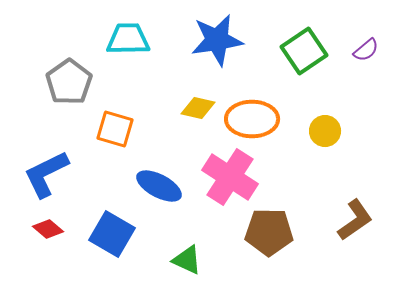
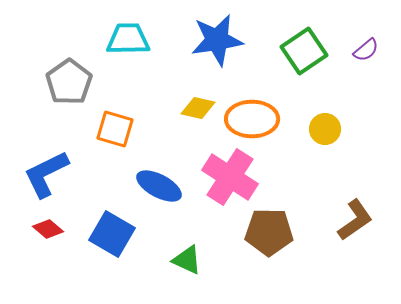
yellow circle: moved 2 px up
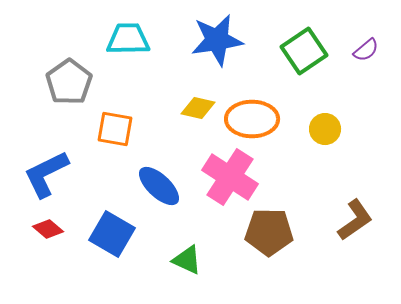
orange square: rotated 6 degrees counterclockwise
blue ellipse: rotated 15 degrees clockwise
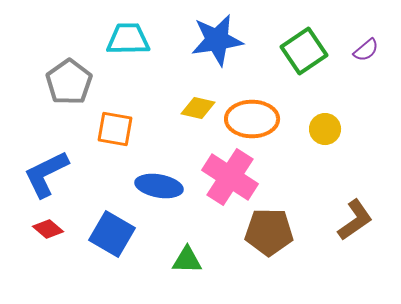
blue ellipse: rotated 33 degrees counterclockwise
green triangle: rotated 24 degrees counterclockwise
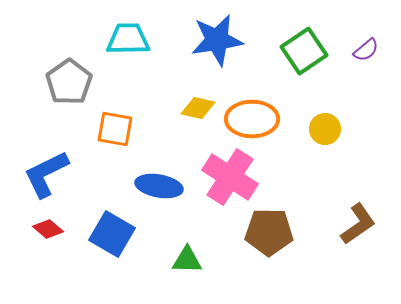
brown L-shape: moved 3 px right, 4 px down
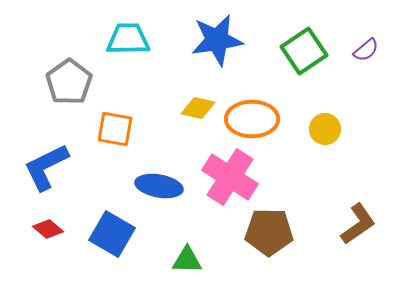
blue L-shape: moved 7 px up
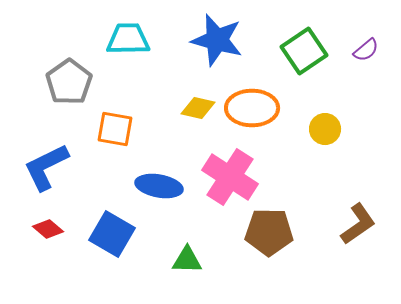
blue star: rotated 24 degrees clockwise
orange ellipse: moved 11 px up
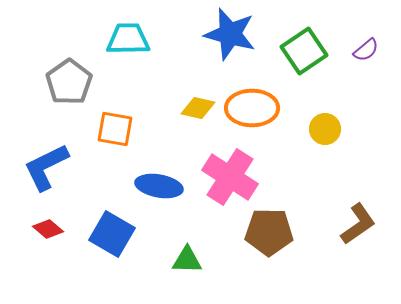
blue star: moved 13 px right, 6 px up
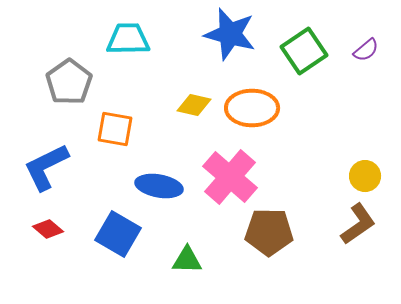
yellow diamond: moved 4 px left, 3 px up
yellow circle: moved 40 px right, 47 px down
pink cross: rotated 8 degrees clockwise
blue square: moved 6 px right
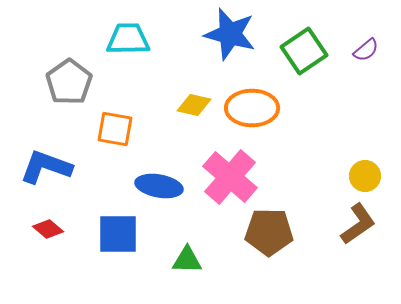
blue L-shape: rotated 46 degrees clockwise
blue square: rotated 30 degrees counterclockwise
